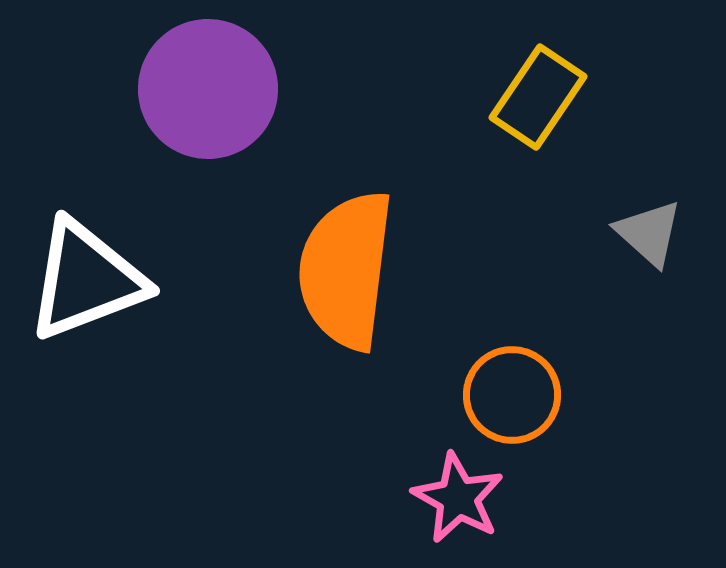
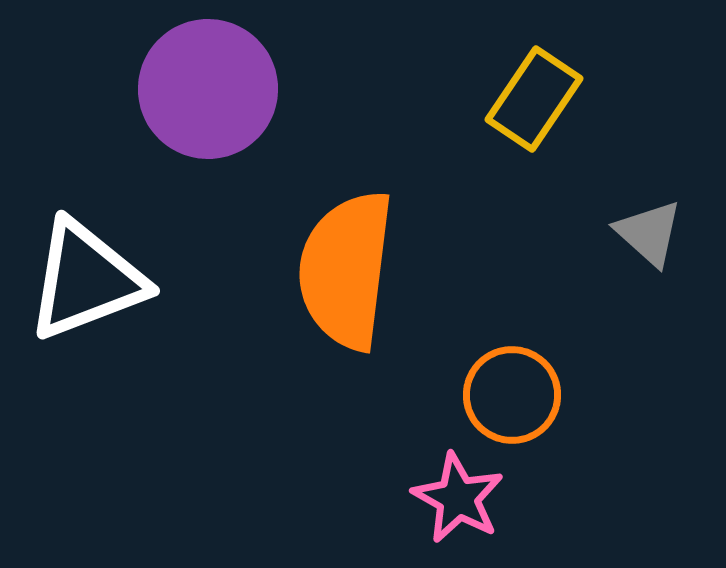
yellow rectangle: moved 4 px left, 2 px down
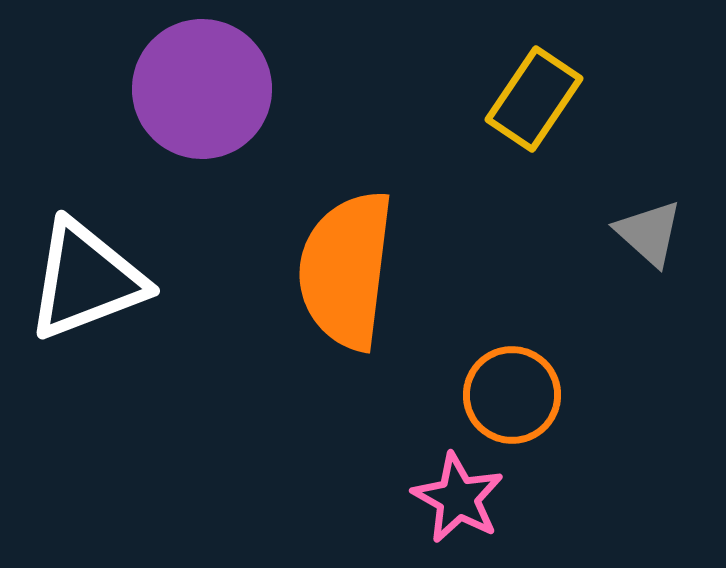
purple circle: moved 6 px left
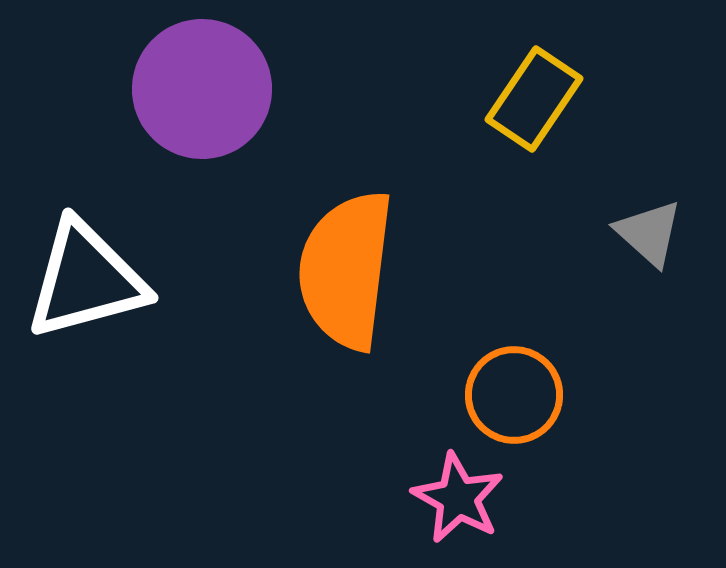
white triangle: rotated 6 degrees clockwise
orange circle: moved 2 px right
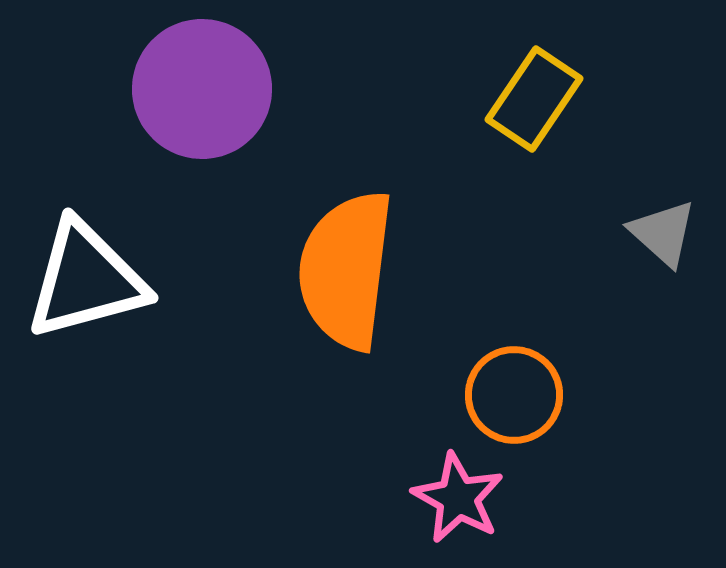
gray triangle: moved 14 px right
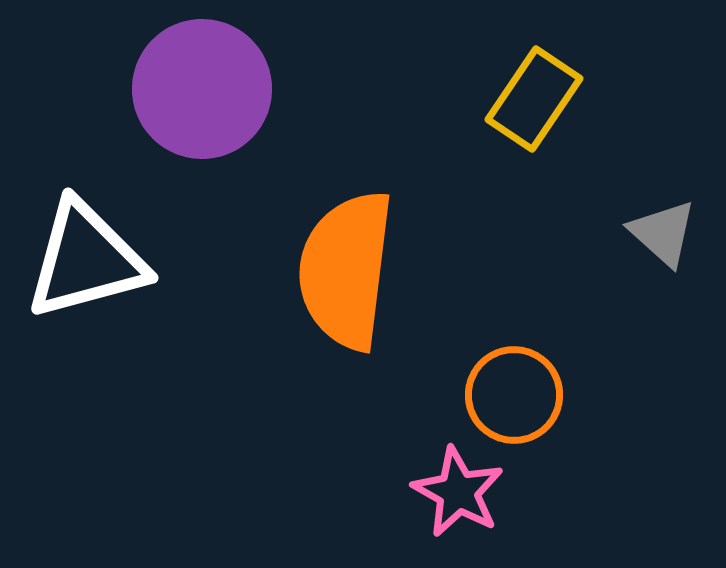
white triangle: moved 20 px up
pink star: moved 6 px up
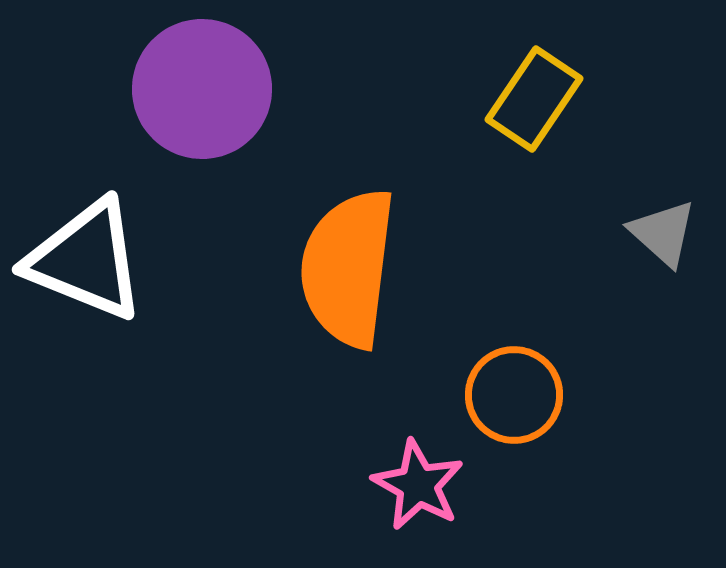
white triangle: rotated 37 degrees clockwise
orange semicircle: moved 2 px right, 2 px up
pink star: moved 40 px left, 7 px up
